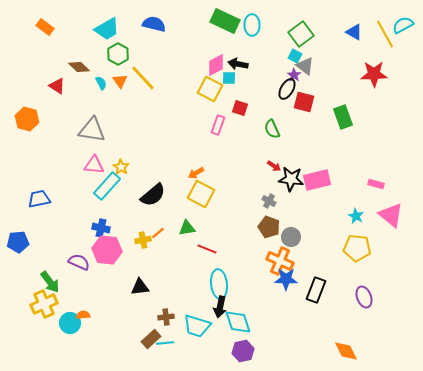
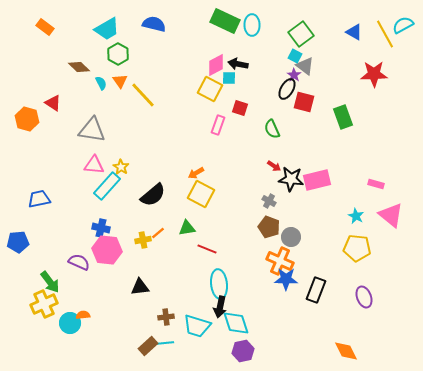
yellow line at (143, 78): moved 17 px down
red triangle at (57, 86): moved 4 px left, 17 px down
cyan diamond at (238, 322): moved 2 px left, 1 px down
brown rectangle at (151, 339): moved 3 px left, 7 px down
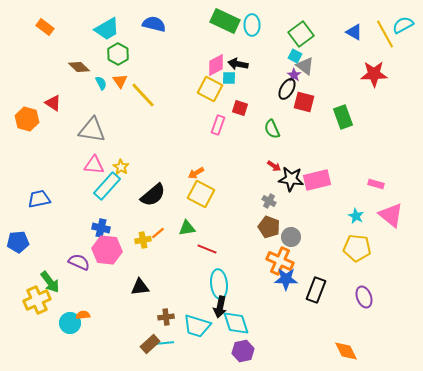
yellow cross at (44, 304): moved 7 px left, 4 px up
brown rectangle at (148, 346): moved 2 px right, 2 px up
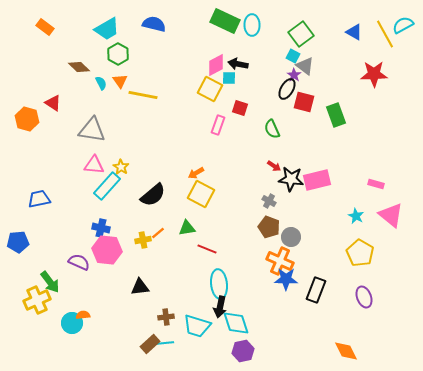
cyan square at (295, 56): moved 2 px left
yellow line at (143, 95): rotated 36 degrees counterclockwise
green rectangle at (343, 117): moved 7 px left, 2 px up
yellow pentagon at (357, 248): moved 3 px right, 5 px down; rotated 24 degrees clockwise
cyan circle at (70, 323): moved 2 px right
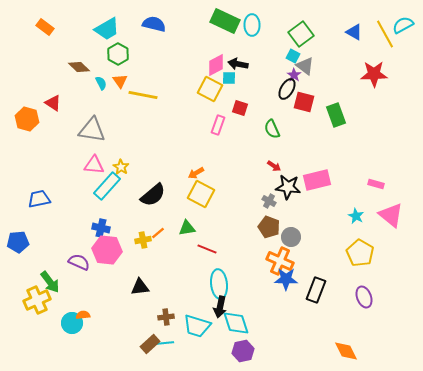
black star at (291, 179): moved 3 px left, 8 px down
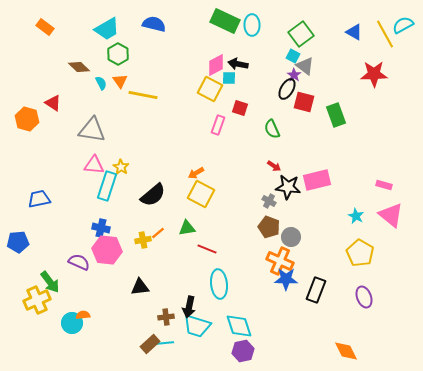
pink rectangle at (376, 184): moved 8 px right, 1 px down
cyan rectangle at (107, 186): rotated 24 degrees counterclockwise
black arrow at (220, 307): moved 31 px left
cyan diamond at (236, 323): moved 3 px right, 3 px down
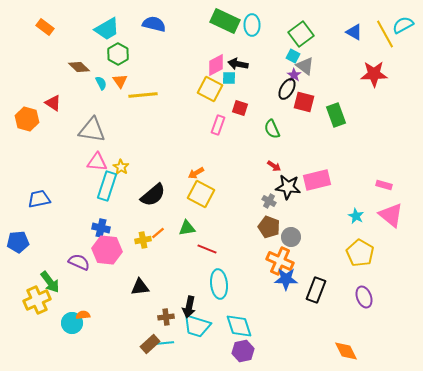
yellow line at (143, 95): rotated 16 degrees counterclockwise
pink triangle at (94, 165): moved 3 px right, 3 px up
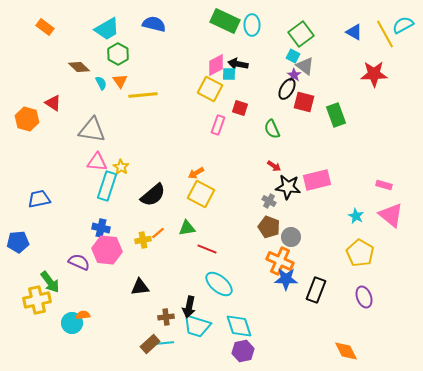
cyan square at (229, 78): moved 4 px up
cyan ellipse at (219, 284): rotated 44 degrees counterclockwise
yellow cross at (37, 300): rotated 12 degrees clockwise
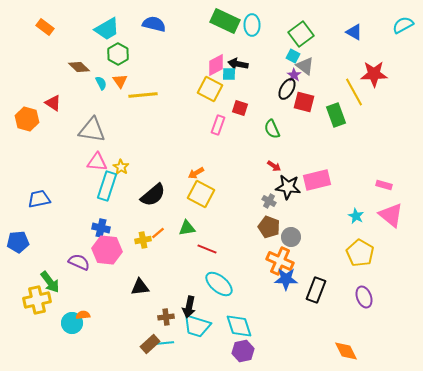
yellow line at (385, 34): moved 31 px left, 58 px down
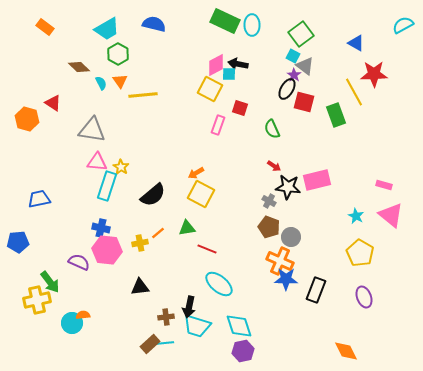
blue triangle at (354, 32): moved 2 px right, 11 px down
yellow cross at (143, 240): moved 3 px left, 3 px down
